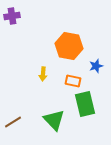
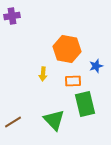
orange hexagon: moved 2 px left, 3 px down
orange rectangle: rotated 14 degrees counterclockwise
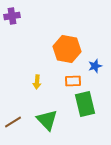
blue star: moved 1 px left
yellow arrow: moved 6 px left, 8 px down
green triangle: moved 7 px left
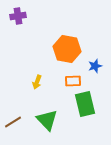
purple cross: moved 6 px right
yellow arrow: rotated 16 degrees clockwise
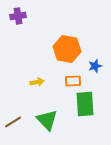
yellow arrow: rotated 120 degrees counterclockwise
green rectangle: rotated 10 degrees clockwise
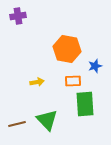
brown line: moved 4 px right, 2 px down; rotated 18 degrees clockwise
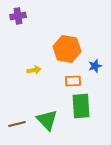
yellow arrow: moved 3 px left, 12 px up
green rectangle: moved 4 px left, 2 px down
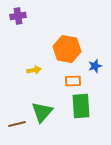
green triangle: moved 5 px left, 8 px up; rotated 25 degrees clockwise
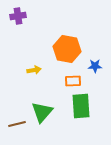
blue star: rotated 16 degrees clockwise
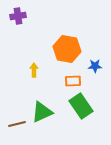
yellow arrow: rotated 80 degrees counterclockwise
green rectangle: rotated 30 degrees counterclockwise
green triangle: rotated 25 degrees clockwise
